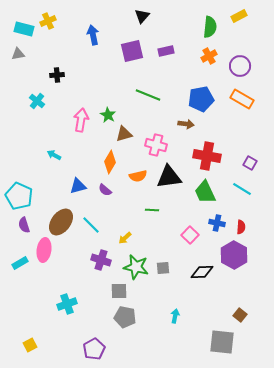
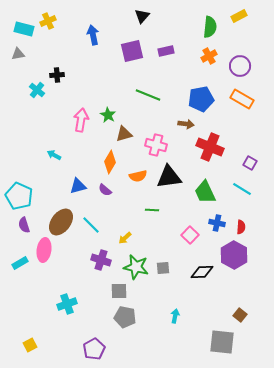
cyan cross at (37, 101): moved 11 px up
red cross at (207, 156): moved 3 px right, 9 px up; rotated 12 degrees clockwise
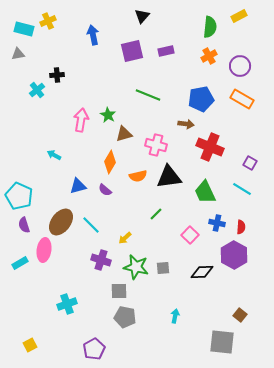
cyan cross at (37, 90): rotated 14 degrees clockwise
green line at (152, 210): moved 4 px right, 4 px down; rotated 48 degrees counterclockwise
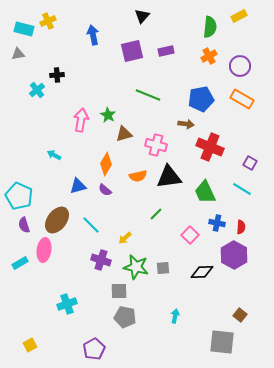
orange diamond at (110, 162): moved 4 px left, 2 px down
brown ellipse at (61, 222): moved 4 px left, 2 px up
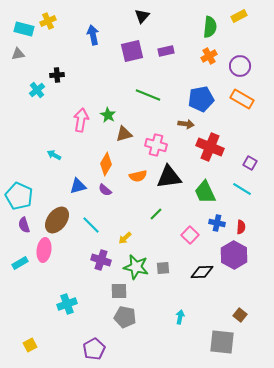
cyan arrow at (175, 316): moved 5 px right, 1 px down
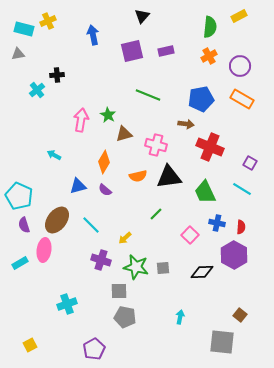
orange diamond at (106, 164): moved 2 px left, 2 px up
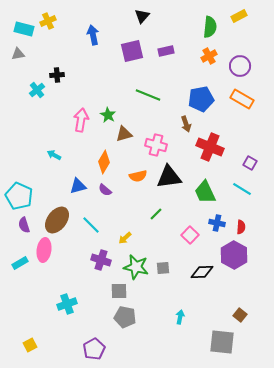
brown arrow at (186, 124): rotated 63 degrees clockwise
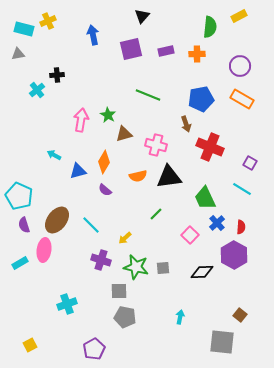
purple square at (132, 51): moved 1 px left, 2 px up
orange cross at (209, 56): moved 12 px left, 2 px up; rotated 28 degrees clockwise
blue triangle at (78, 186): moved 15 px up
green trapezoid at (205, 192): moved 6 px down
blue cross at (217, 223): rotated 35 degrees clockwise
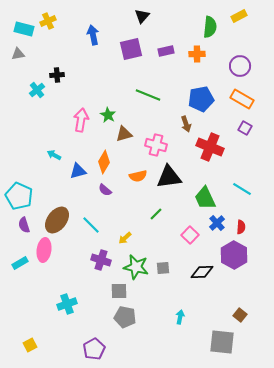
purple square at (250, 163): moved 5 px left, 35 px up
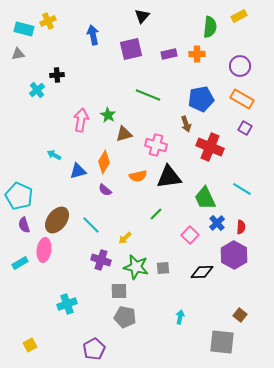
purple rectangle at (166, 51): moved 3 px right, 3 px down
